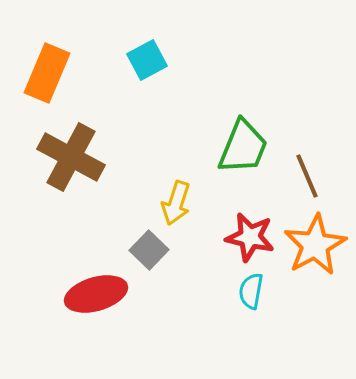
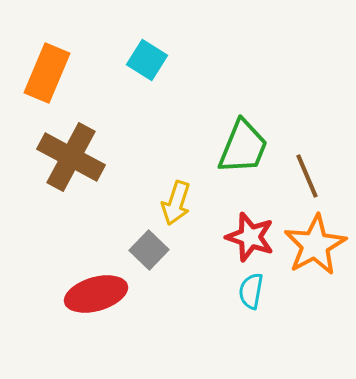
cyan square: rotated 30 degrees counterclockwise
red star: rotated 6 degrees clockwise
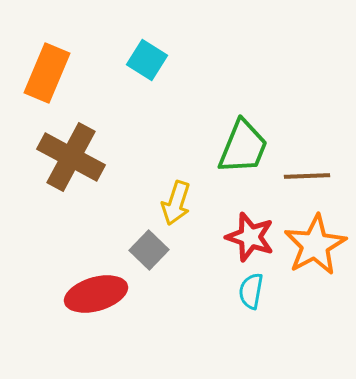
brown line: rotated 69 degrees counterclockwise
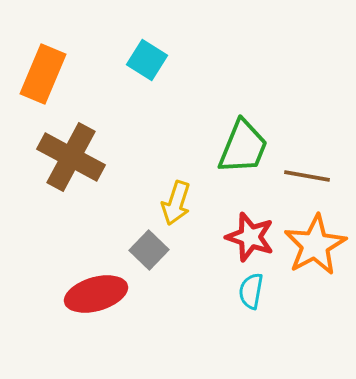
orange rectangle: moved 4 px left, 1 px down
brown line: rotated 12 degrees clockwise
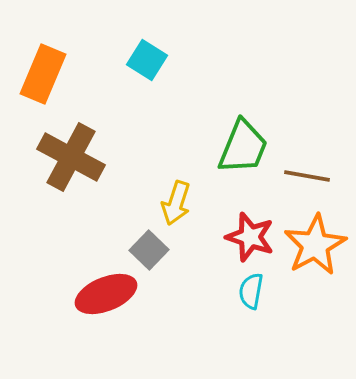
red ellipse: moved 10 px right; rotated 6 degrees counterclockwise
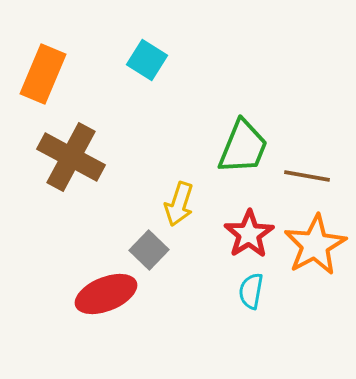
yellow arrow: moved 3 px right, 1 px down
red star: moved 1 px left, 3 px up; rotated 21 degrees clockwise
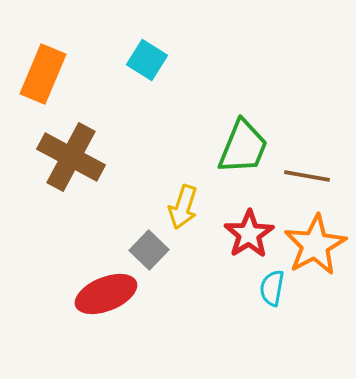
yellow arrow: moved 4 px right, 3 px down
cyan semicircle: moved 21 px right, 3 px up
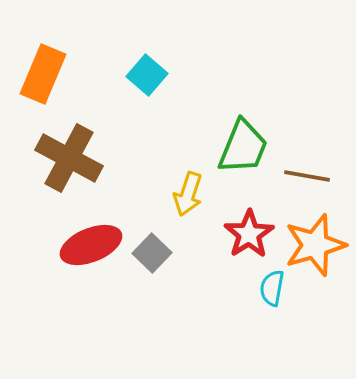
cyan square: moved 15 px down; rotated 9 degrees clockwise
brown cross: moved 2 px left, 1 px down
yellow arrow: moved 5 px right, 13 px up
orange star: rotated 12 degrees clockwise
gray square: moved 3 px right, 3 px down
red ellipse: moved 15 px left, 49 px up
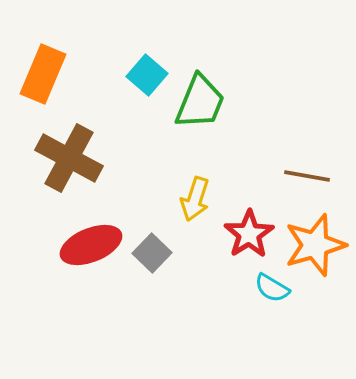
green trapezoid: moved 43 px left, 45 px up
yellow arrow: moved 7 px right, 5 px down
cyan semicircle: rotated 69 degrees counterclockwise
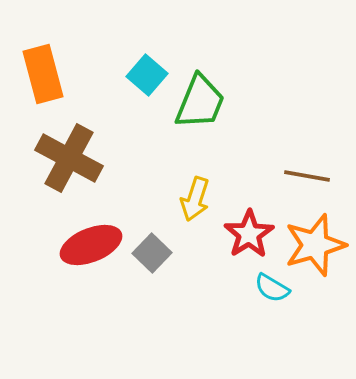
orange rectangle: rotated 38 degrees counterclockwise
